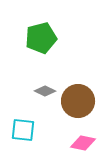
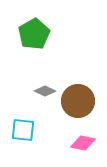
green pentagon: moved 7 px left, 4 px up; rotated 16 degrees counterclockwise
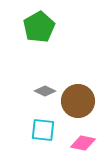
green pentagon: moved 5 px right, 7 px up
cyan square: moved 20 px right
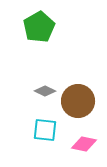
cyan square: moved 2 px right
pink diamond: moved 1 px right, 1 px down
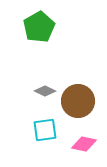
cyan square: rotated 15 degrees counterclockwise
